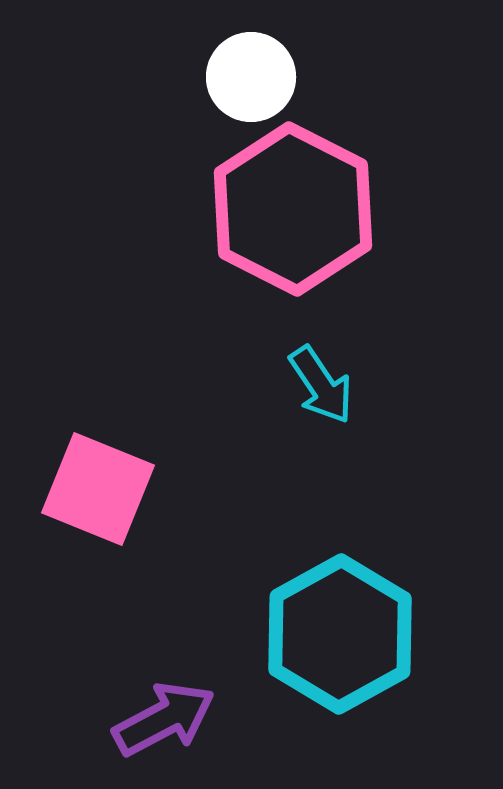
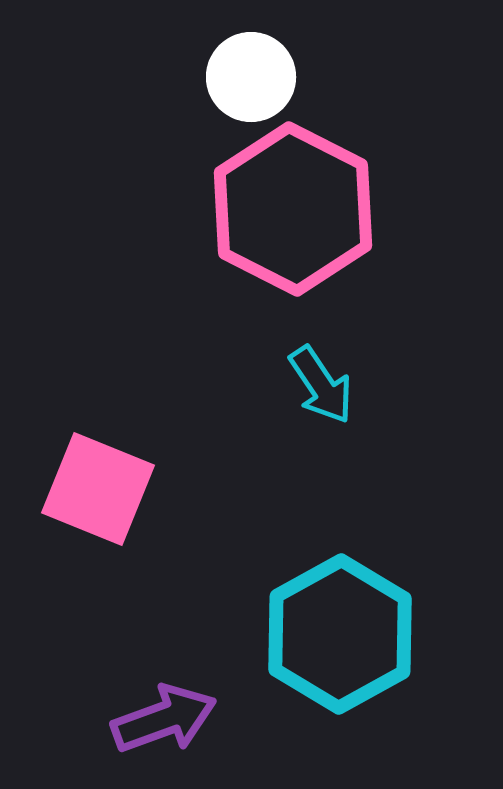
purple arrow: rotated 8 degrees clockwise
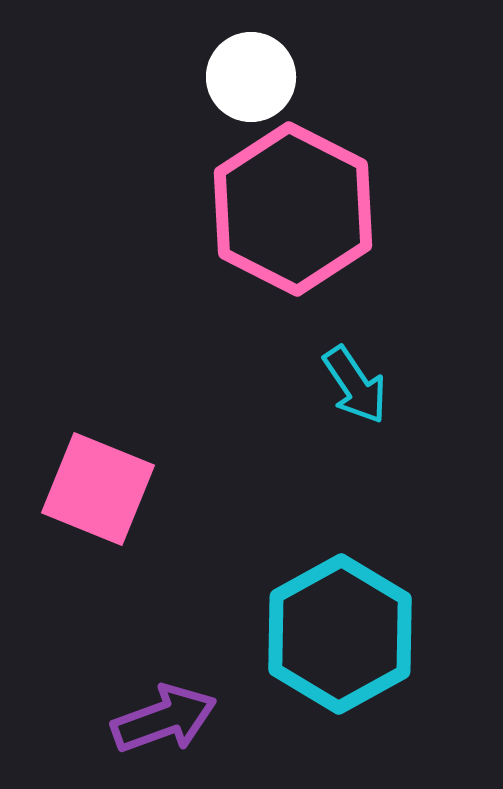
cyan arrow: moved 34 px right
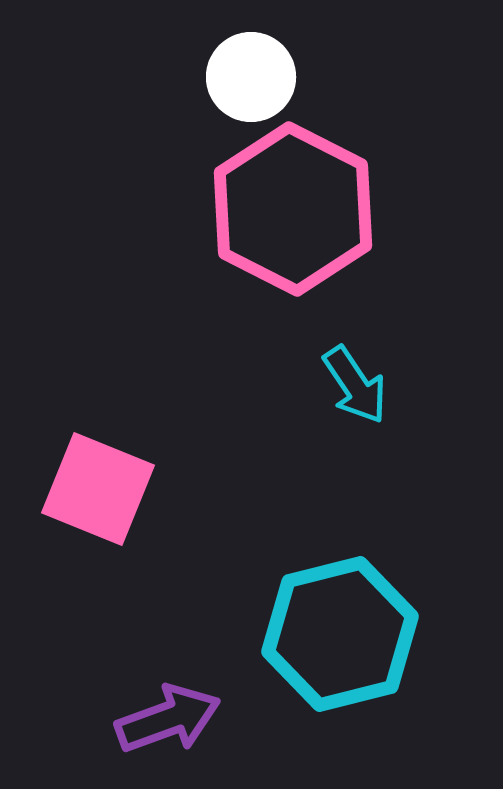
cyan hexagon: rotated 15 degrees clockwise
purple arrow: moved 4 px right
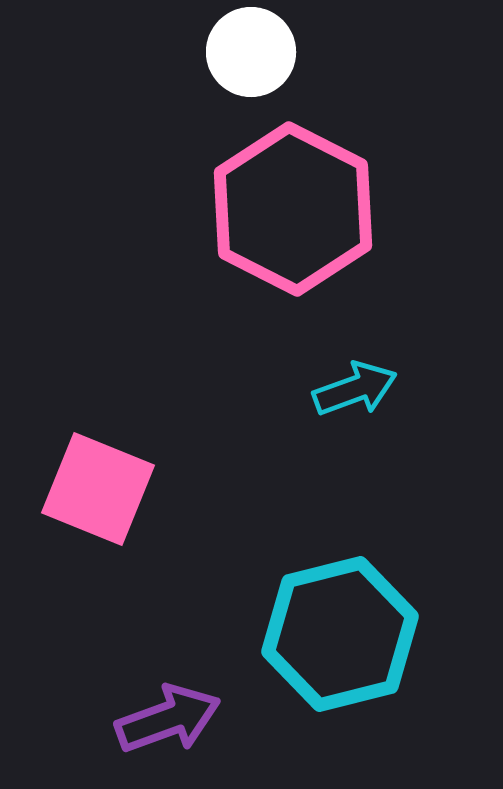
white circle: moved 25 px up
cyan arrow: moved 4 px down; rotated 76 degrees counterclockwise
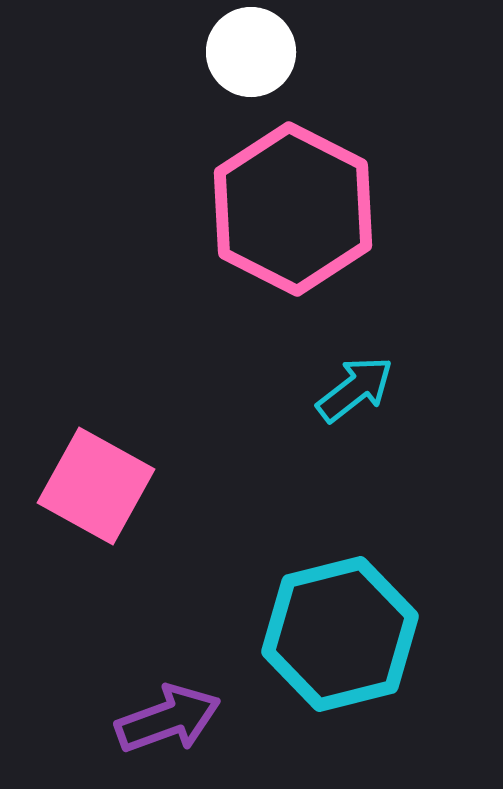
cyan arrow: rotated 18 degrees counterclockwise
pink square: moved 2 px left, 3 px up; rotated 7 degrees clockwise
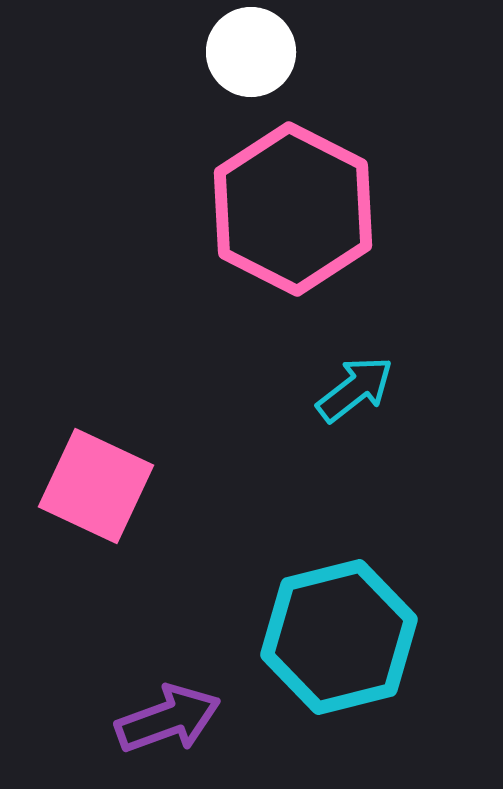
pink square: rotated 4 degrees counterclockwise
cyan hexagon: moved 1 px left, 3 px down
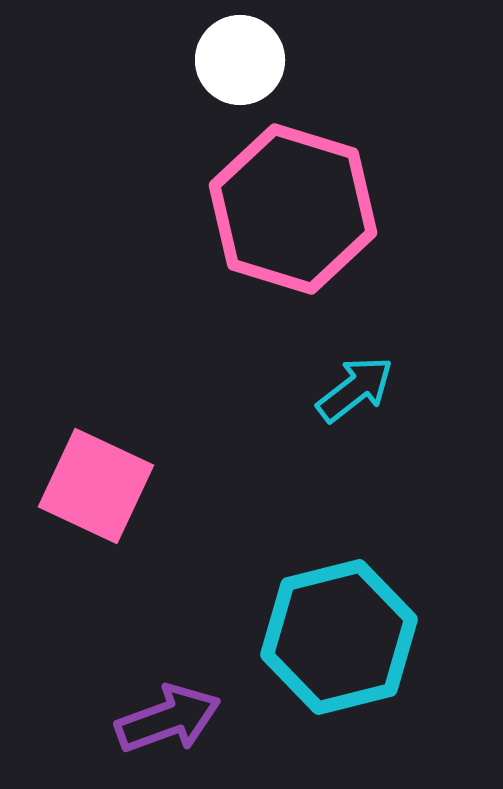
white circle: moved 11 px left, 8 px down
pink hexagon: rotated 10 degrees counterclockwise
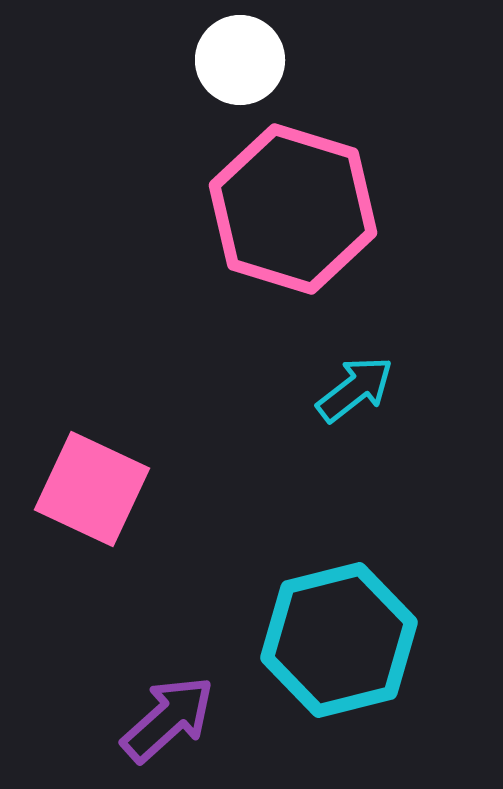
pink square: moved 4 px left, 3 px down
cyan hexagon: moved 3 px down
purple arrow: rotated 22 degrees counterclockwise
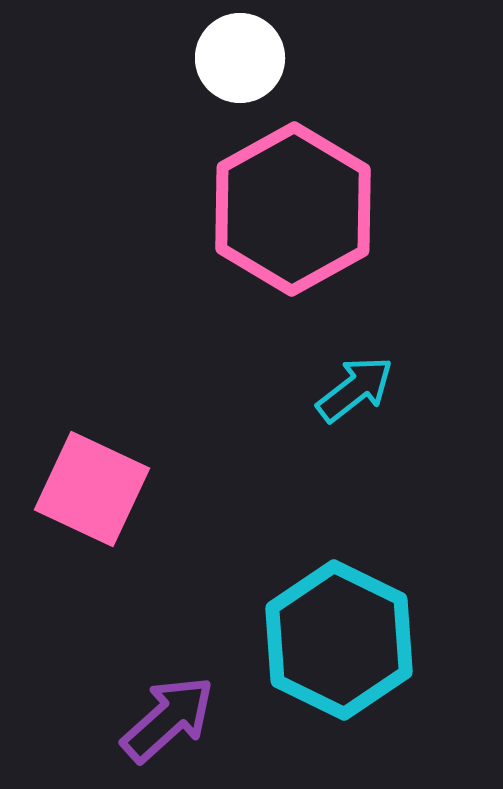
white circle: moved 2 px up
pink hexagon: rotated 14 degrees clockwise
cyan hexagon: rotated 20 degrees counterclockwise
